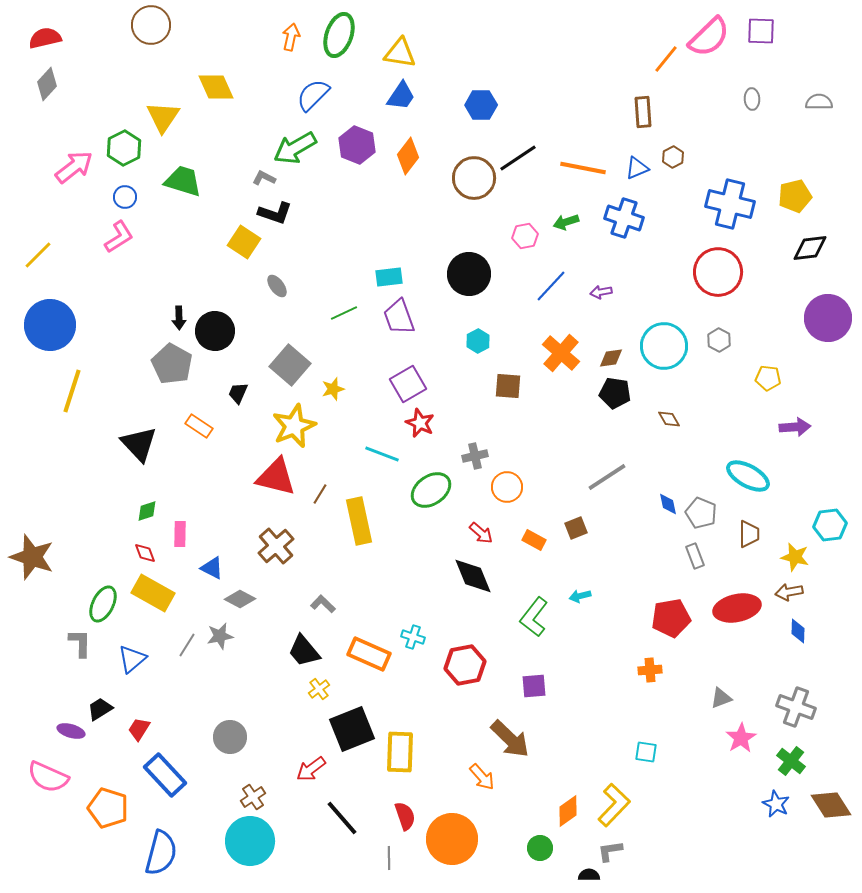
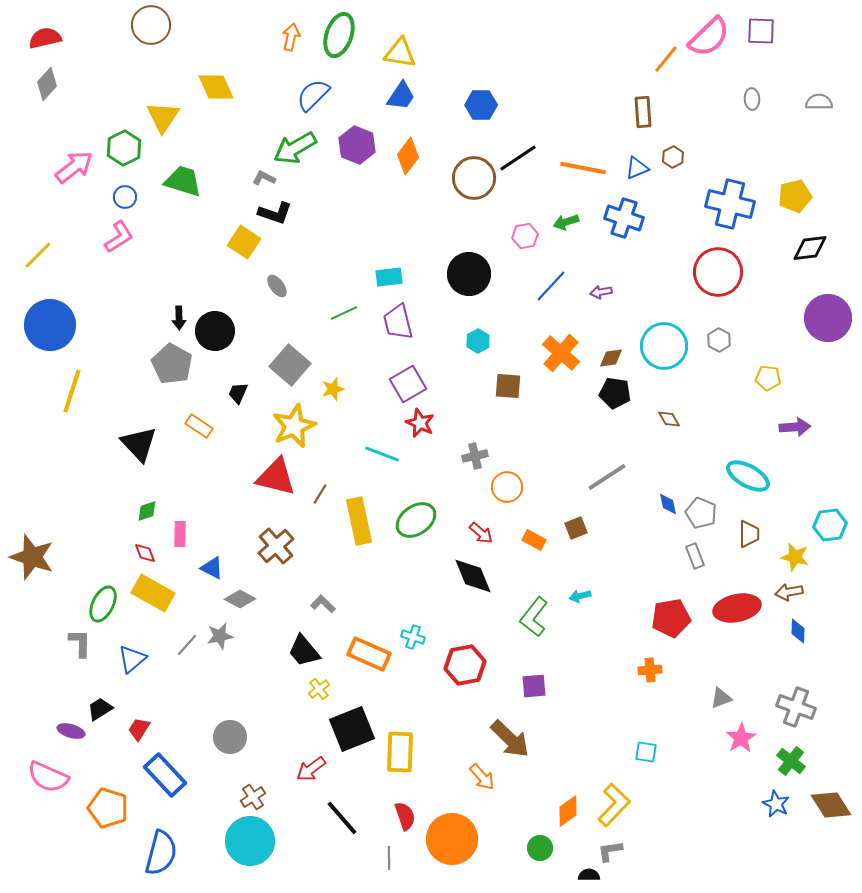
purple trapezoid at (399, 317): moved 1 px left, 5 px down; rotated 6 degrees clockwise
green ellipse at (431, 490): moved 15 px left, 30 px down
gray line at (187, 645): rotated 10 degrees clockwise
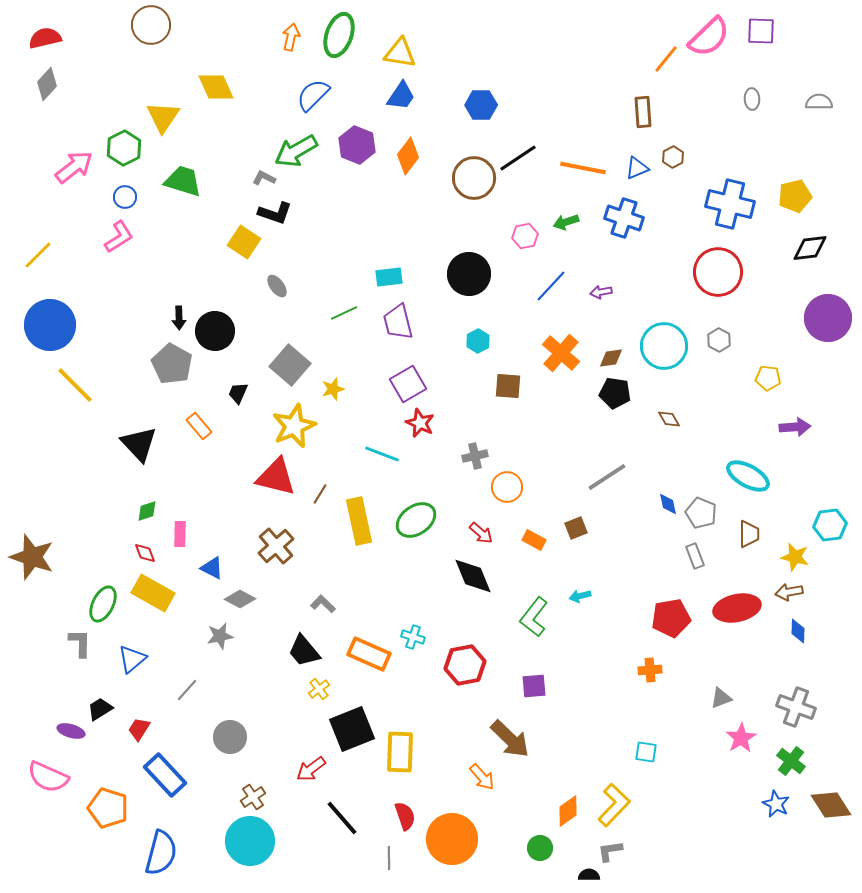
green arrow at (295, 148): moved 1 px right, 3 px down
yellow line at (72, 391): moved 3 px right, 6 px up; rotated 63 degrees counterclockwise
orange rectangle at (199, 426): rotated 16 degrees clockwise
gray line at (187, 645): moved 45 px down
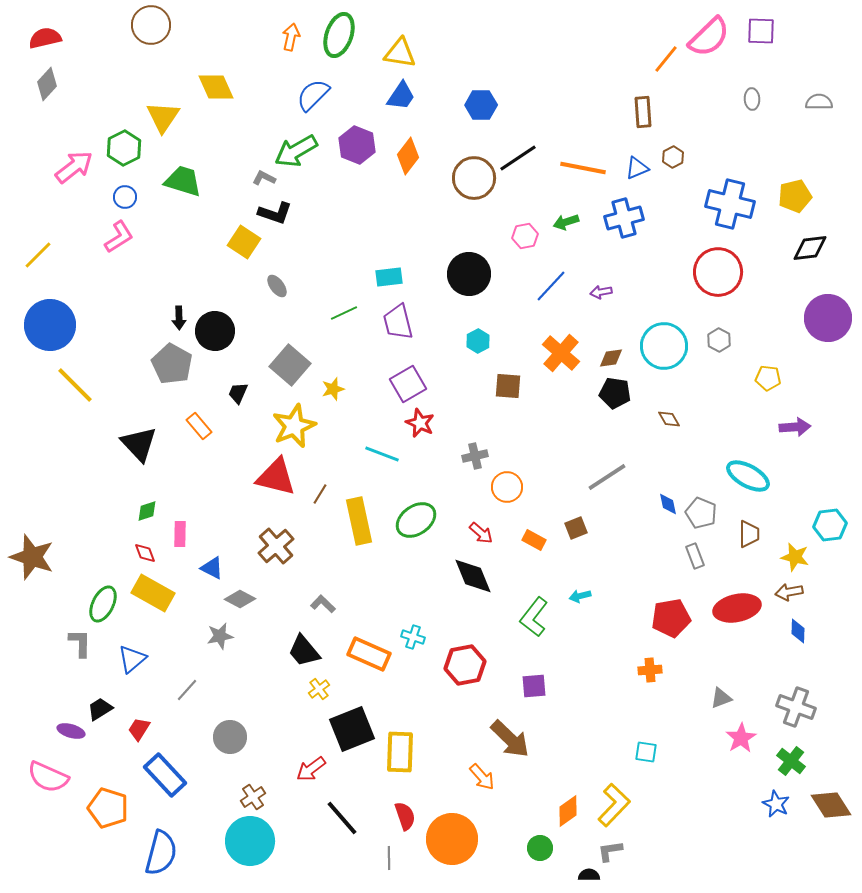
blue cross at (624, 218): rotated 33 degrees counterclockwise
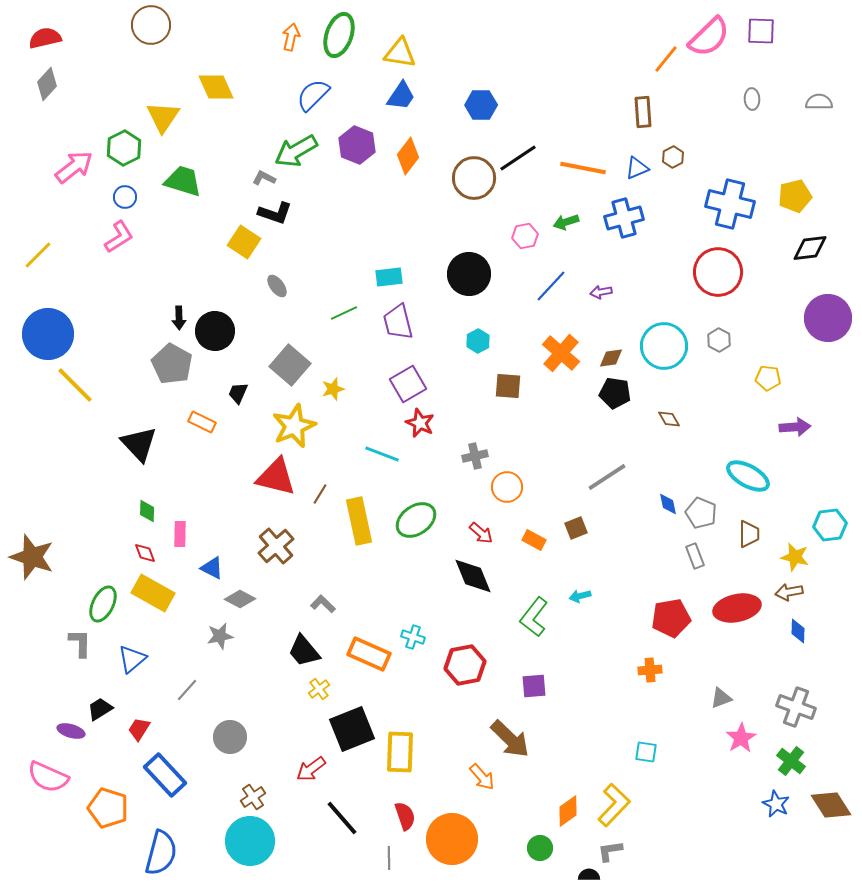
blue circle at (50, 325): moved 2 px left, 9 px down
orange rectangle at (199, 426): moved 3 px right, 4 px up; rotated 24 degrees counterclockwise
green diamond at (147, 511): rotated 70 degrees counterclockwise
